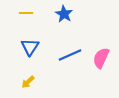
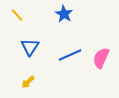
yellow line: moved 9 px left, 2 px down; rotated 48 degrees clockwise
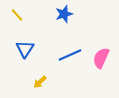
blue star: rotated 24 degrees clockwise
blue triangle: moved 5 px left, 2 px down
yellow arrow: moved 12 px right
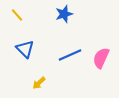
blue triangle: rotated 18 degrees counterclockwise
yellow arrow: moved 1 px left, 1 px down
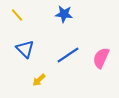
blue star: rotated 24 degrees clockwise
blue line: moved 2 px left; rotated 10 degrees counterclockwise
yellow arrow: moved 3 px up
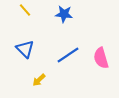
yellow line: moved 8 px right, 5 px up
pink semicircle: rotated 40 degrees counterclockwise
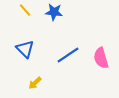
blue star: moved 10 px left, 2 px up
yellow arrow: moved 4 px left, 3 px down
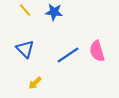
pink semicircle: moved 4 px left, 7 px up
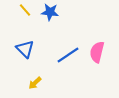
blue star: moved 4 px left
pink semicircle: moved 1 px down; rotated 30 degrees clockwise
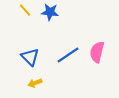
blue triangle: moved 5 px right, 8 px down
yellow arrow: rotated 24 degrees clockwise
